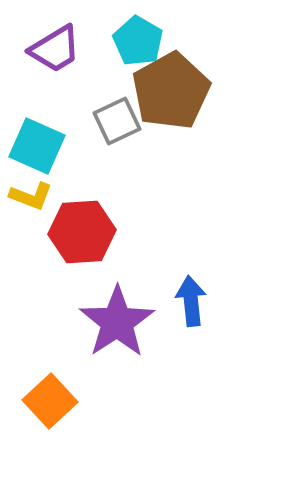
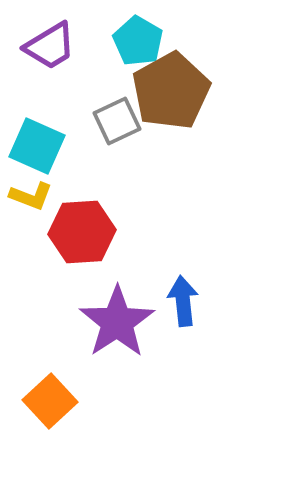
purple trapezoid: moved 5 px left, 3 px up
blue arrow: moved 8 px left
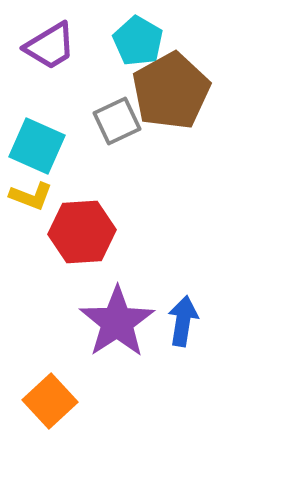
blue arrow: moved 20 px down; rotated 15 degrees clockwise
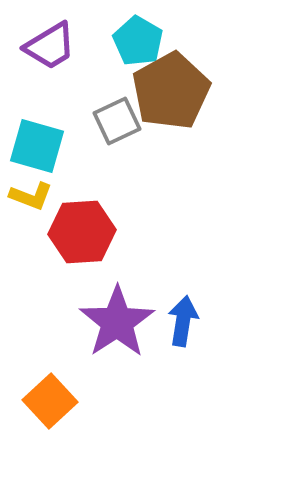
cyan square: rotated 8 degrees counterclockwise
